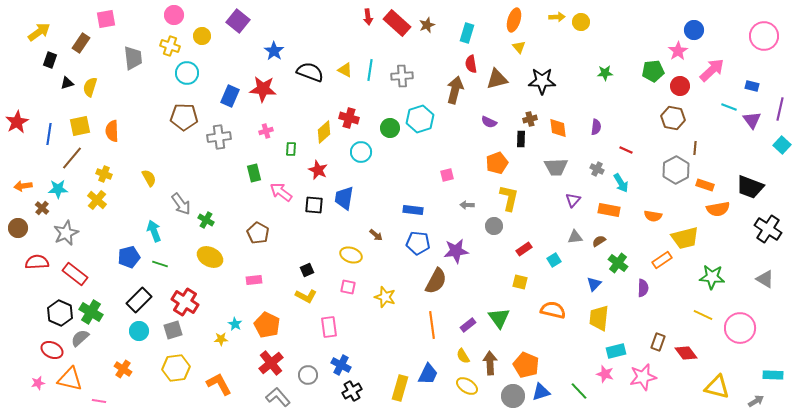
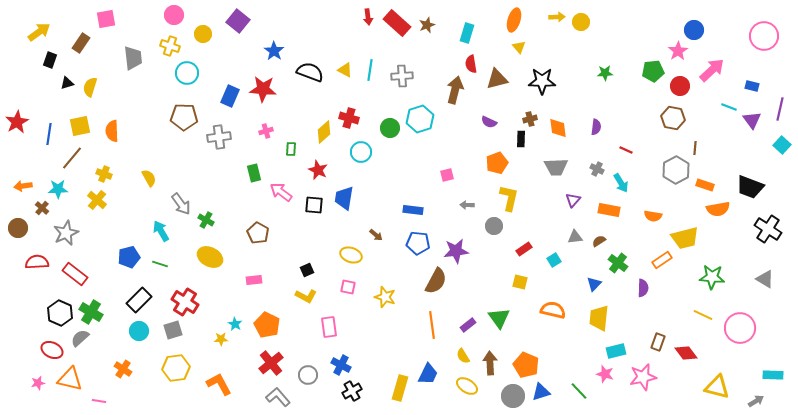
yellow circle at (202, 36): moved 1 px right, 2 px up
cyan arrow at (154, 231): moved 7 px right; rotated 10 degrees counterclockwise
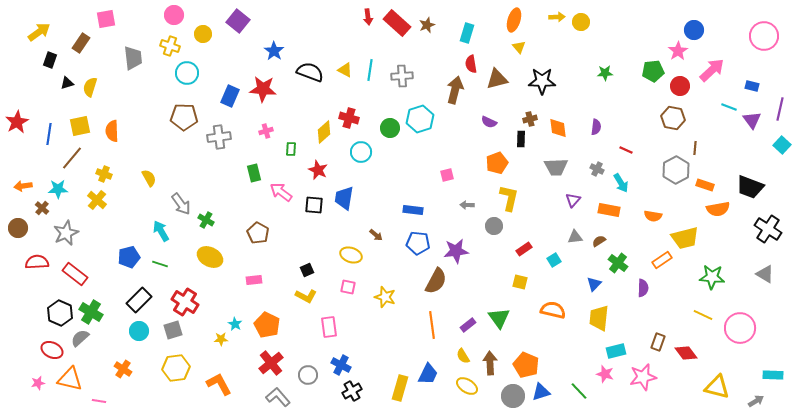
gray triangle at (765, 279): moved 5 px up
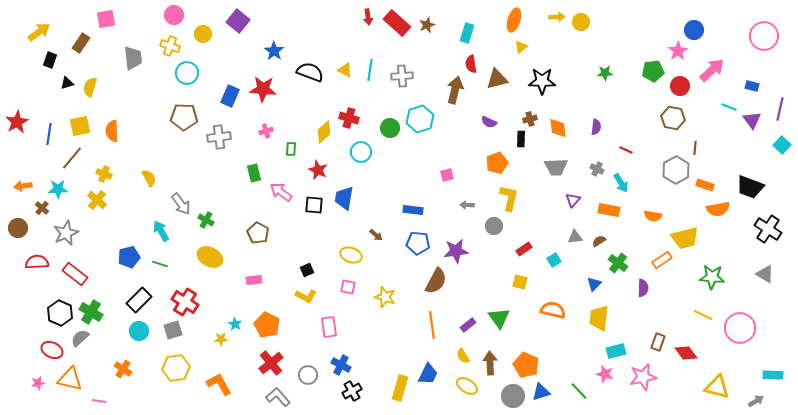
yellow triangle at (519, 47): moved 2 px right; rotated 32 degrees clockwise
